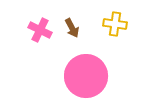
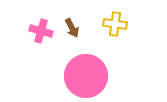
pink cross: moved 1 px right, 1 px down; rotated 10 degrees counterclockwise
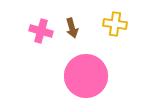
brown arrow: rotated 12 degrees clockwise
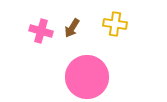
brown arrow: rotated 48 degrees clockwise
pink circle: moved 1 px right, 1 px down
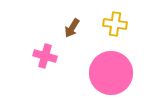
pink cross: moved 4 px right, 25 px down
pink circle: moved 24 px right, 4 px up
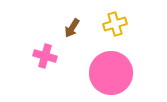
yellow cross: rotated 25 degrees counterclockwise
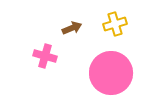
brown arrow: rotated 144 degrees counterclockwise
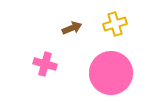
pink cross: moved 8 px down
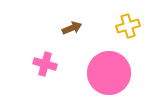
yellow cross: moved 13 px right, 2 px down
pink circle: moved 2 px left
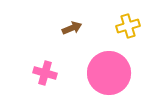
pink cross: moved 9 px down
